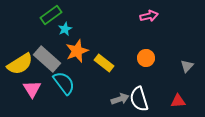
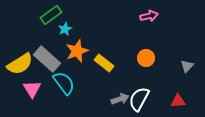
white semicircle: rotated 45 degrees clockwise
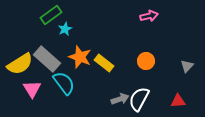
orange star: moved 3 px right, 6 px down; rotated 30 degrees counterclockwise
orange circle: moved 3 px down
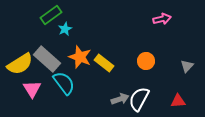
pink arrow: moved 13 px right, 3 px down
